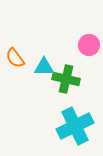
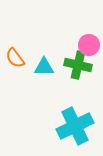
green cross: moved 12 px right, 14 px up
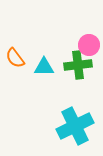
green cross: rotated 20 degrees counterclockwise
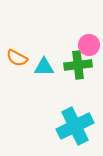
orange semicircle: moved 2 px right; rotated 25 degrees counterclockwise
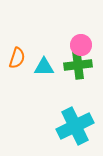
pink circle: moved 8 px left
orange semicircle: rotated 100 degrees counterclockwise
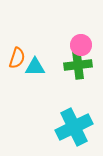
cyan triangle: moved 9 px left
cyan cross: moved 1 px left, 1 px down
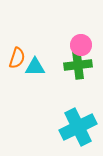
cyan cross: moved 4 px right
